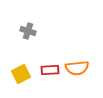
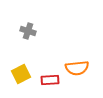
red rectangle: moved 10 px down
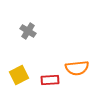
gray cross: rotated 14 degrees clockwise
yellow square: moved 2 px left, 1 px down
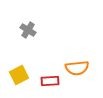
gray cross: moved 1 px up
red rectangle: moved 1 px down
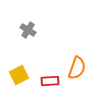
orange semicircle: rotated 65 degrees counterclockwise
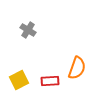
yellow square: moved 5 px down
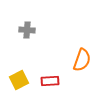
gray cross: moved 1 px left; rotated 28 degrees counterclockwise
orange semicircle: moved 5 px right, 8 px up
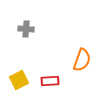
gray cross: moved 1 px left, 1 px up
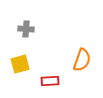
yellow square: moved 1 px right, 16 px up; rotated 12 degrees clockwise
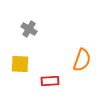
gray cross: moved 3 px right; rotated 28 degrees clockwise
yellow square: rotated 18 degrees clockwise
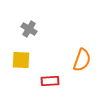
yellow square: moved 1 px right, 4 px up
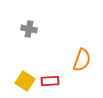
gray cross: rotated 21 degrees counterclockwise
yellow square: moved 4 px right, 21 px down; rotated 30 degrees clockwise
